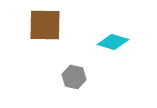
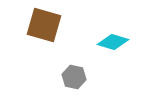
brown square: moved 1 px left; rotated 15 degrees clockwise
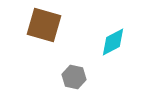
cyan diamond: rotated 44 degrees counterclockwise
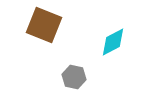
brown square: rotated 6 degrees clockwise
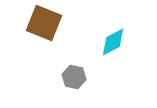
brown square: moved 2 px up
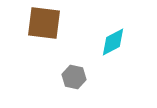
brown square: rotated 15 degrees counterclockwise
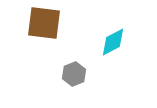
gray hexagon: moved 3 px up; rotated 25 degrees clockwise
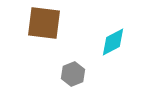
gray hexagon: moved 1 px left
